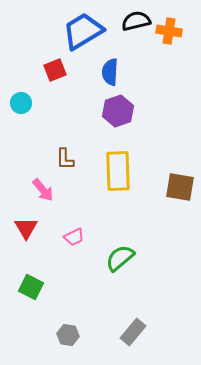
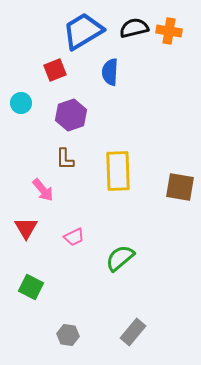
black semicircle: moved 2 px left, 7 px down
purple hexagon: moved 47 px left, 4 px down
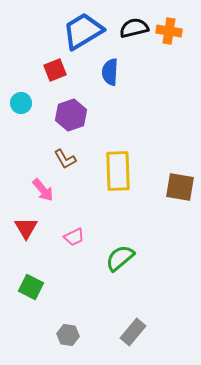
brown L-shape: rotated 30 degrees counterclockwise
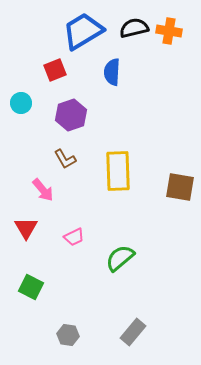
blue semicircle: moved 2 px right
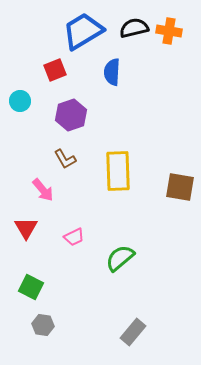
cyan circle: moved 1 px left, 2 px up
gray hexagon: moved 25 px left, 10 px up
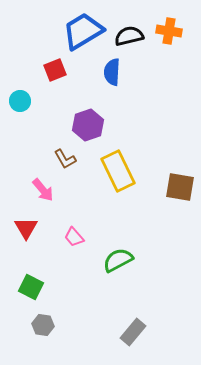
black semicircle: moved 5 px left, 8 px down
purple hexagon: moved 17 px right, 10 px down
yellow rectangle: rotated 24 degrees counterclockwise
pink trapezoid: rotated 75 degrees clockwise
green semicircle: moved 2 px left, 2 px down; rotated 12 degrees clockwise
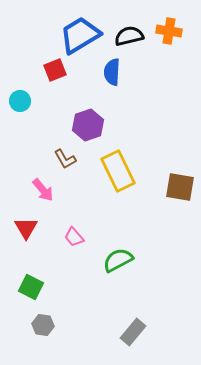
blue trapezoid: moved 3 px left, 4 px down
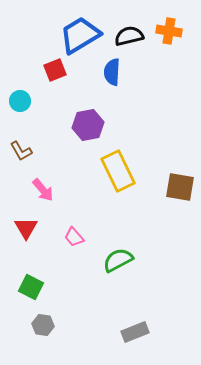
purple hexagon: rotated 8 degrees clockwise
brown L-shape: moved 44 px left, 8 px up
gray rectangle: moved 2 px right; rotated 28 degrees clockwise
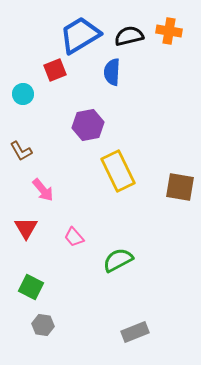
cyan circle: moved 3 px right, 7 px up
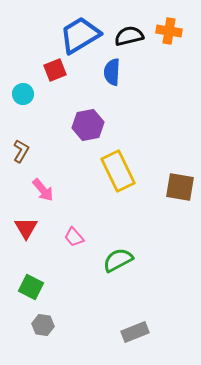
brown L-shape: rotated 120 degrees counterclockwise
